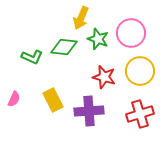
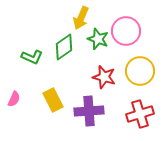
pink circle: moved 5 px left, 2 px up
green diamond: rotated 40 degrees counterclockwise
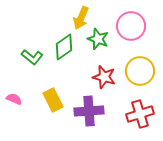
pink circle: moved 5 px right, 5 px up
green L-shape: rotated 15 degrees clockwise
pink semicircle: rotated 91 degrees counterclockwise
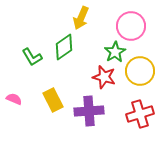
green star: moved 17 px right, 13 px down; rotated 20 degrees clockwise
green L-shape: rotated 20 degrees clockwise
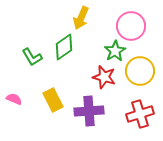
green star: moved 1 px up
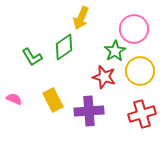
pink circle: moved 3 px right, 3 px down
red cross: moved 2 px right
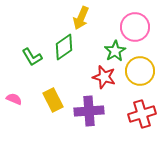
pink circle: moved 1 px right, 2 px up
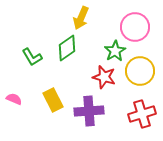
green diamond: moved 3 px right, 1 px down
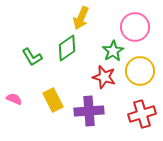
green star: moved 2 px left
